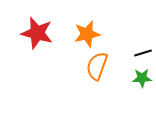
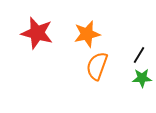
black line: moved 4 px left, 2 px down; rotated 42 degrees counterclockwise
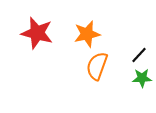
black line: rotated 12 degrees clockwise
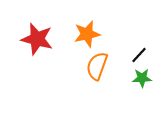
red star: moved 6 px down
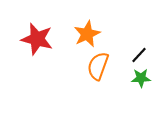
orange star: rotated 12 degrees counterclockwise
orange semicircle: moved 1 px right
green star: moved 1 px left
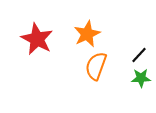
red star: rotated 12 degrees clockwise
orange semicircle: moved 2 px left
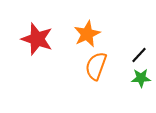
red star: rotated 8 degrees counterclockwise
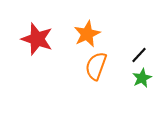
green star: moved 1 px right; rotated 24 degrees counterclockwise
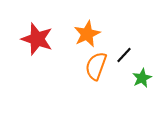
black line: moved 15 px left
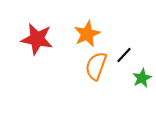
red star: rotated 8 degrees counterclockwise
